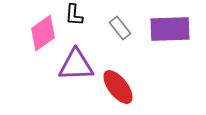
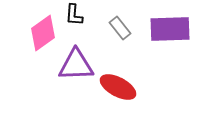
red ellipse: rotated 24 degrees counterclockwise
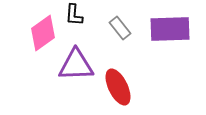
red ellipse: rotated 36 degrees clockwise
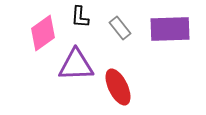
black L-shape: moved 6 px right, 2 px down
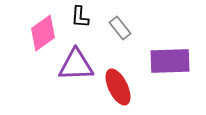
purple rectangle: moved 32 px down
